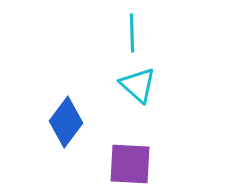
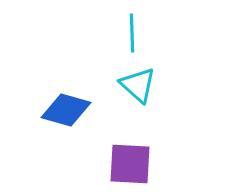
blue diamond: moved 12 px up; rotated 69 degrees clockwise
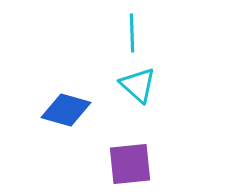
purple square: rotated 9 degrees counterclockwise
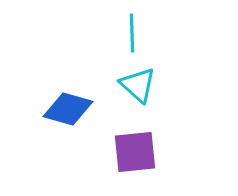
blue diamond: moved 2 px right, 1 px up
purple square: moved 5 px right, 12 px up
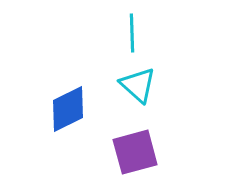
blue diamond: rotated 42 degrees counterclockwise
purple square: rotated 9 degrees counterclockwise
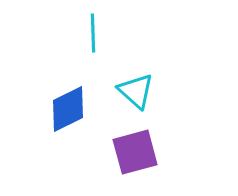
cyan line: moved 39 px left
cyan triangle: moved 2 px left, 6 px down
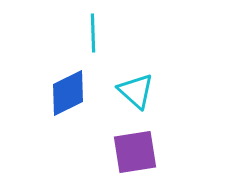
blue diamond: moved 16 px up
purple square: rotated 6 degrees clockwise
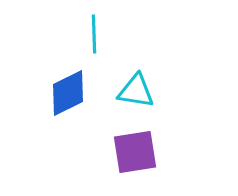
cyan line: moved 1 px right, 1 px down
cyan triangle: rotated 33 degrees counterclockwise
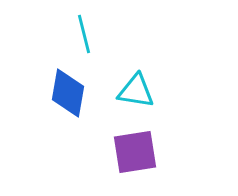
cyan line: moved 10 px left; rotated 12 degrees counterclockwise
blue diamond: rotated 54 degrees counterclockwise
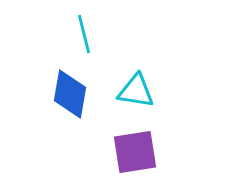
blue diamond: moved 2 px right, 1 px down
